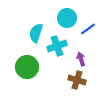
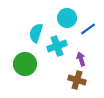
green circle: moved 2 px left, 3 px up
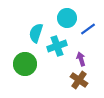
brown cross: moved 2 px right; rotated 18 degrees clockwise
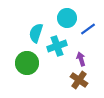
green circle: moved 2 px right, 1 px up
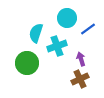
brown cross: moved 1 px right, 1 px up; rotated 30 degrees clockwise
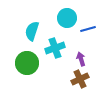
blue line: rotated 21 degrees clockwise
cyan semicircle: moved 4 px left, 2 px up
cyan cross: moved 2 px left, 2 px down
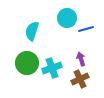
blue line: moved 2 px left
cyan cross: moved 3 px left, 20 px down
